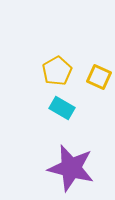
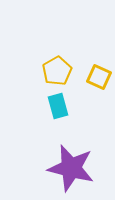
cyan rectangle: moved 4 px left, 2 px up; rotated 45 degrees clockwise
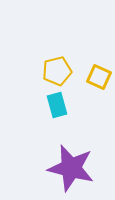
yellow pentagon: rotated 16 degrees clockwise
cyan rectangle: moved 1 px left, 1 px up
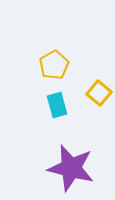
yellow pentagon: moved 3 px left, 6 px up; rotated 16 degrees counterclockwise
yellow square: moved 16 px down; rotated 15 degrees clockwise
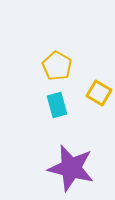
yellow pentagon: moved 3 px right, 1 px down; rotated 12 degrees counterclockwise
yellow square: rotated 10 degrees counterclockwise
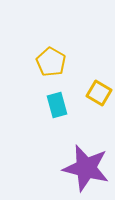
yellow pentagon: moved 6 px left, 4 px up
purple star: moved 15 px right
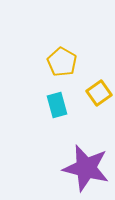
yellow pentagon: moved 11 px right
yellow square: rotated 25 degrees clockwise
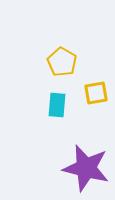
yellow square: moved 3 px left; rotated 25 degrees clockwise
cyan rectangle: rotated 20 degrees clockwise
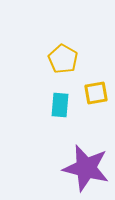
yellow pentagon: moved 1 px right, 3 px up
cyan rectangle: moved 3 px right
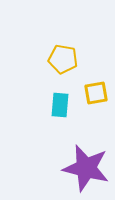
yellow pentagon: rotated 20 degrees counterclockwise
